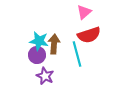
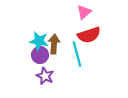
purple circle: moved 3 px right
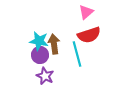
pink triangle: moved 2 px right
brown arrow: rotated 12 degrees counterclockwise
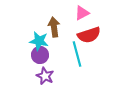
pink triangle: moved 4 px left, 1 px down; rotated 14 degrees clockwise
brown arrow: moved 17 px up
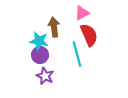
red semicircle: rotated 95 degrees counterclockwise
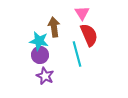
pink triangle: rotated 35 degrees counterclockwise
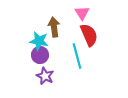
cyan line: moved 2 px down
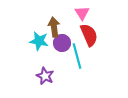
purple circle: moved 22 px right, 12 px up
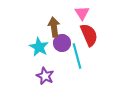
cyan star: moved 6 px down; rotated 18 degrees clockwise
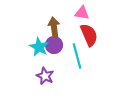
pink triangle: rotated 49 degrees counterclockwise
purple circle: moved 8 px left, 2 px down
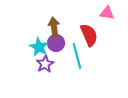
pink triangle: moved 25 px right
purple circle: moved 2 px right, 2 px up
purple star: moved 12 px up; rotated 18 degrees clockwise
